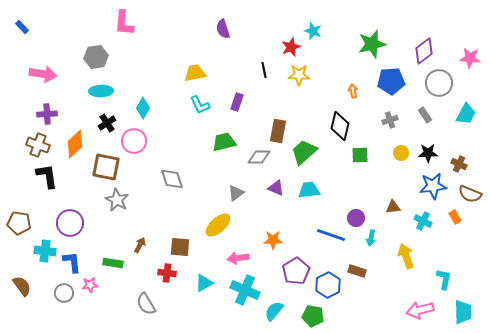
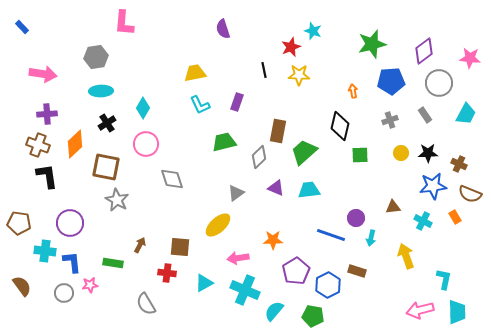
pink circle at (134, 141): moved 12 px right, 3 px down
gray diamond at (259, 157): rotated 45 degrees counterclockwise
cyan trapezoid at (463, 312): moved 6 px left
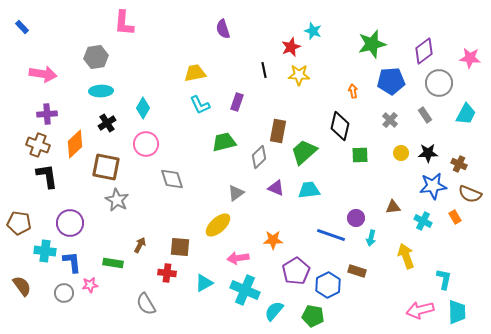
gray cross at (390, 120): rotated 28 degrees counterclockwise
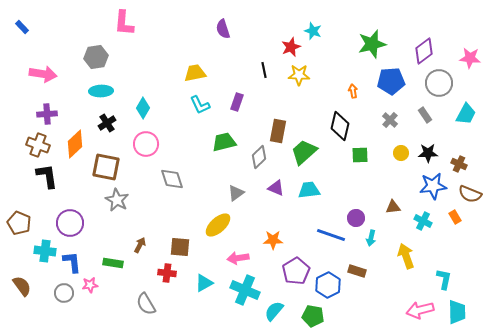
brown pentagon at (19, 223): rotated 15 degrees clockwise
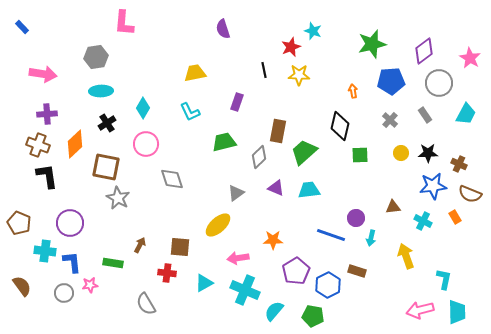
pink star at (470, 58): rotated 25 degrees clockwise
cyan L-shape at (200, 105): moved 10 px left, 7 px down
gray star at (117, 200): moved 1 px right, 2 px up
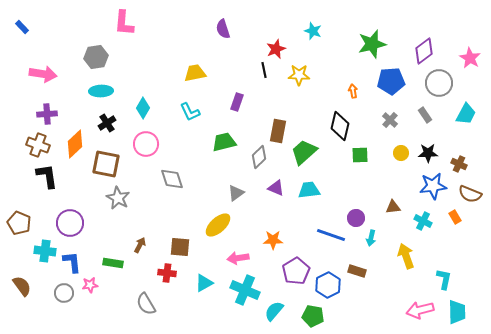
red star at (291, 47): moved 15 px left, 2 px down
brown square at (106, 167): moved 3 px up
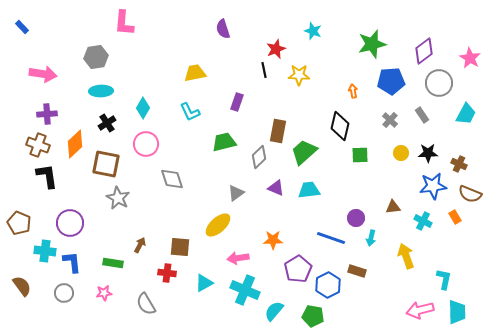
gray rectangle at (425, 115): moved 3 px left
blue line at (331, 235): moved 3 px down
purple pentagon at (296, 271): moved 2 px right, 2 px up
pink star at (90, 285): moved 14 px right, 8 px down
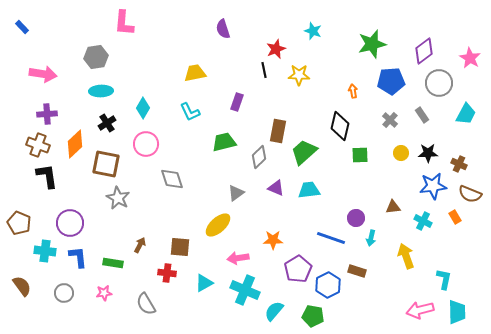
blue L-shape at (72, 262): moved 6 px right, 5 px up
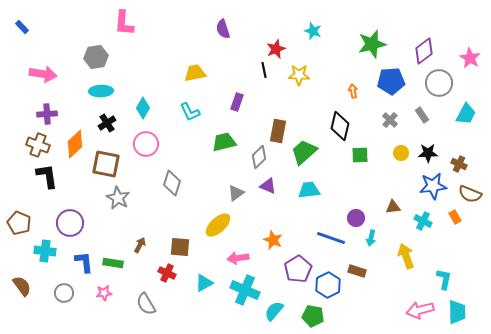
gray diamond at (172, 179): moved 4 px down; rotated 35 degrees clockwise
purple triangle at (276, 188): moved 8 px left, 2 px up
orange star at (273, 240): rotated 24 degrees clockwise
blue L-shape at (78, 257): moved 6 px right, 5 px down
red cross at (167, 273): rotated 18 degrees clockwise
